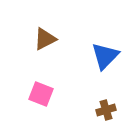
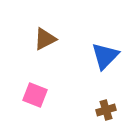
pink square: moved 6 px left, 1 px down
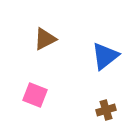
blue triangle: rotated 8 degrees clockwise
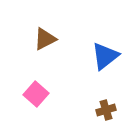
pink square: moved 1 px right, 1 px up; rotated 20 degrees clockwise
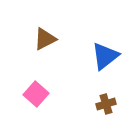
brown cross: moved 6 px up
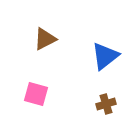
pink square: rotated 25 degrees counterclockwise
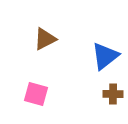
brown cross: moved 7 px right, 10 px up; rotated 18 degrees clockwise
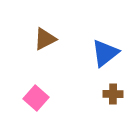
blue triangle: moved 3 px up
pink square: moved 4 px down; rotated 25 degrees clockwise
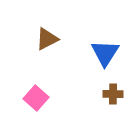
brown triangle: moved 2 px right
blue triangle: rotated 20 degrees counterclockwise
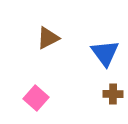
brown triangle: moved 1 px right, 1 px up
blue triangle: rotated 8 degrees counterclockwise
